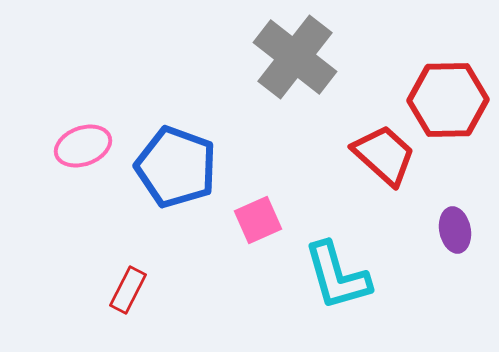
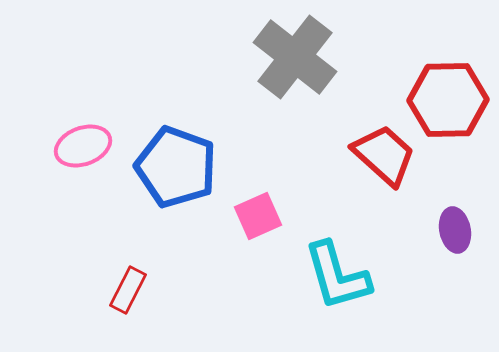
pink square: moved 4 px up
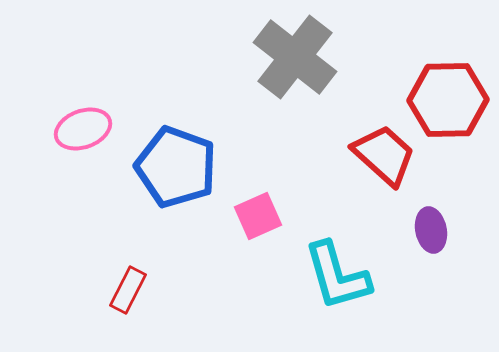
pink ellipse: moved 17 px up
purple ellipse: moved 24 px left
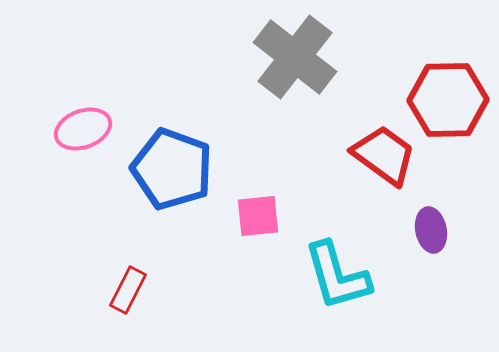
red trapezoid: rotated 6 degrees counterclockwise
blue pentagon: moved 4 px left, 2 px down
pink square: rotated 18 degrees clockwise
